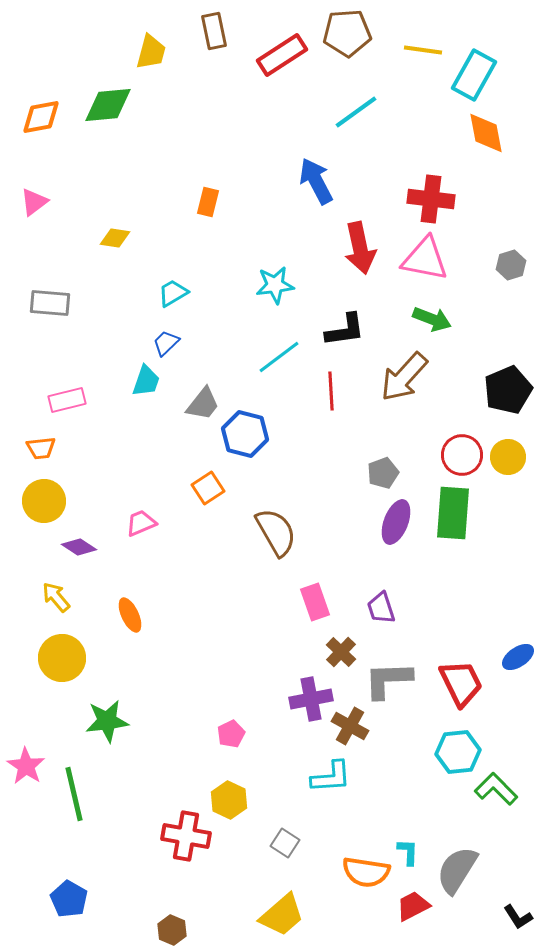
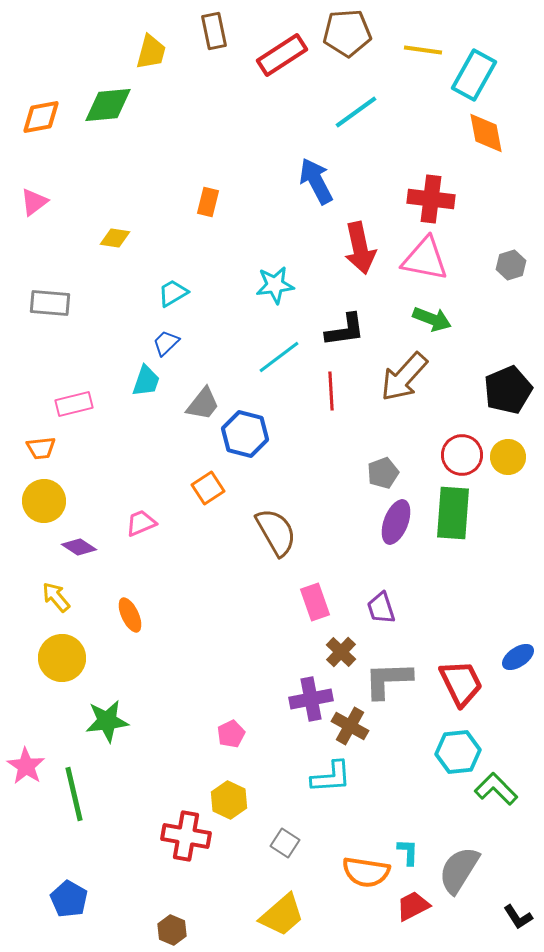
pink rectangle at (67, 400): moved 7 px right, 4 px down
gray semicircle at (457, 870): moved 2 px right
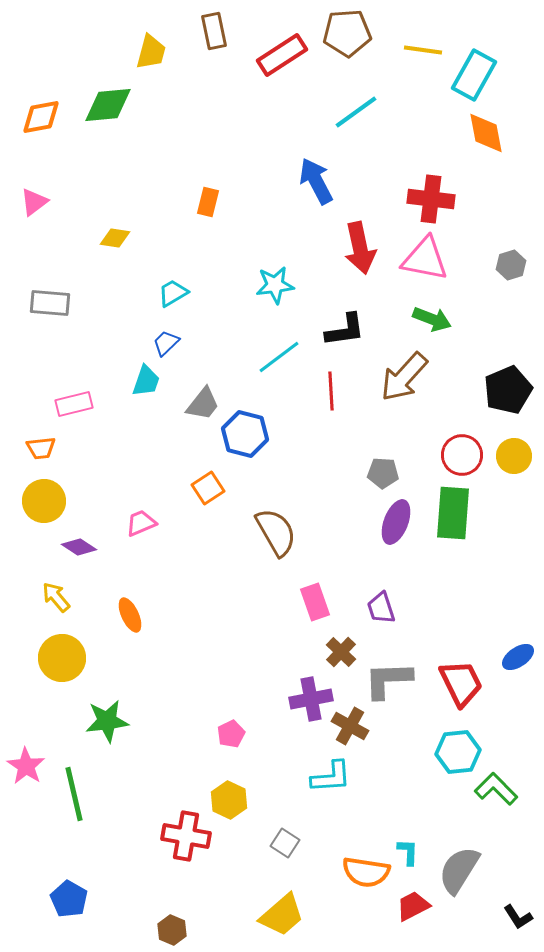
yellow circle at (508, 457): moved 6 px right, 1 px up
gray pentagon at (383, 473): rotated 24 degrees clockwise
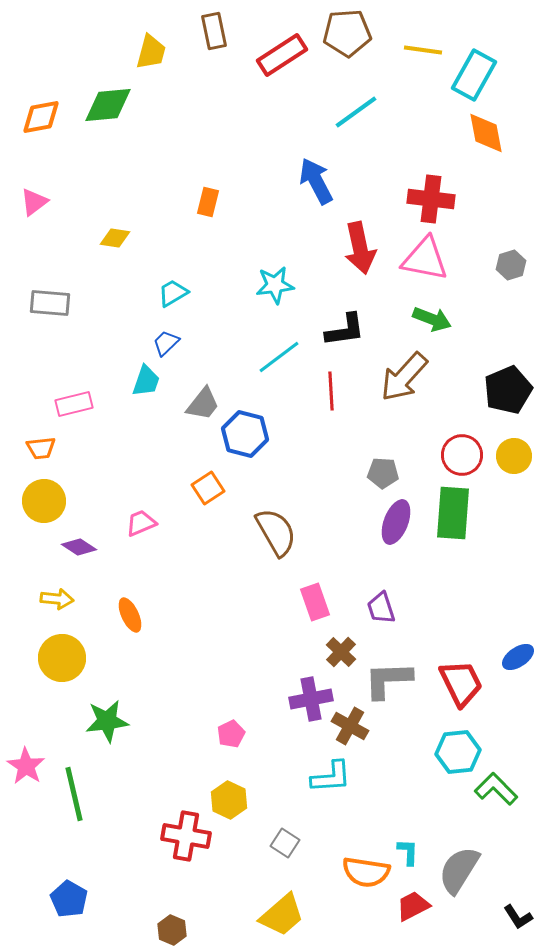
yellow arrow at (56, 597): moved 1 px right, 2 px down; rotated 136 degrees clockwise
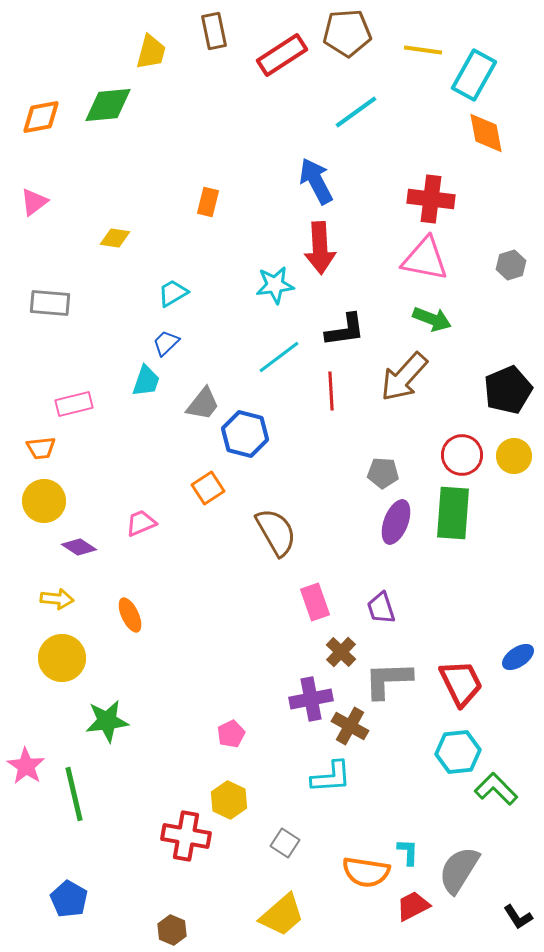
red arrow at (360, 248): moved 40 px left; rotated 9 degrees clockwise
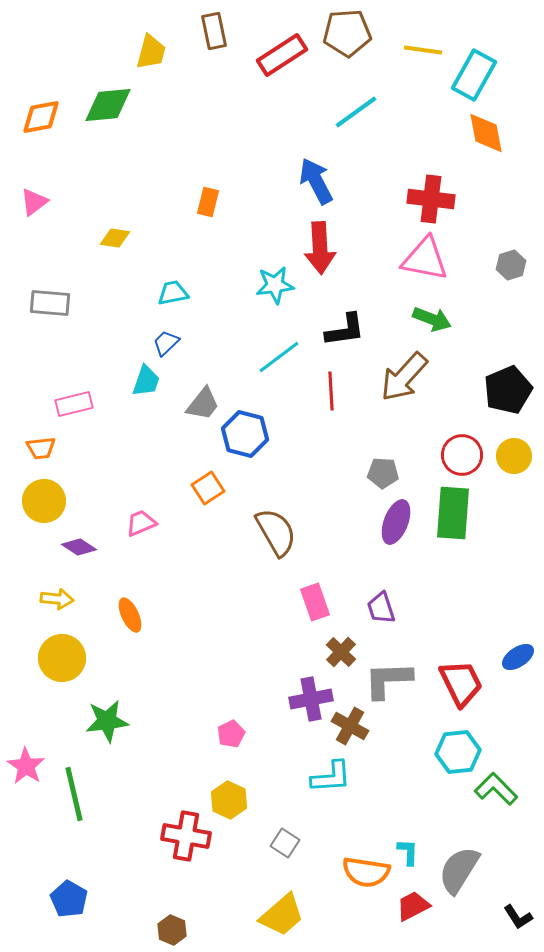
cyan trapezoid at (173, 293): rotated 20 degrees clockwise
